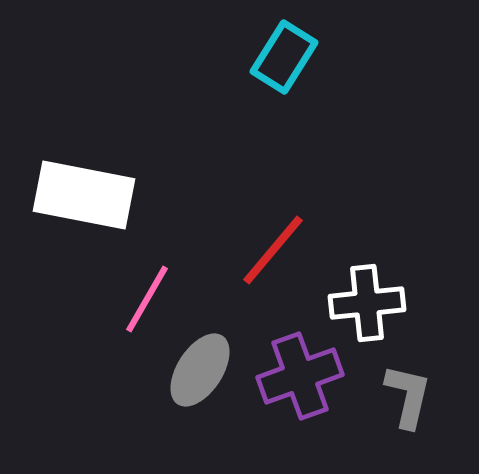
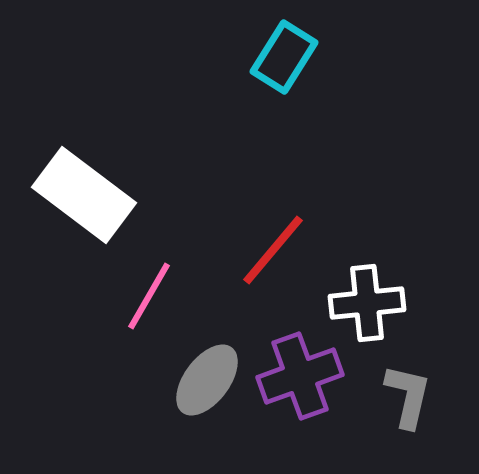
white rectangle: rotated 26 degrees clockwise
pink line: moved 2 px right, 3 px up
gray ellipse: moved 7 px right, 10 px down; rotated 4 degrees clockwise
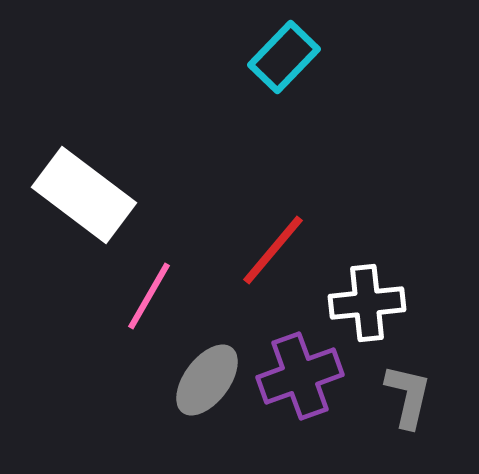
cyan rectangle: rotated 12 degrees clockwise
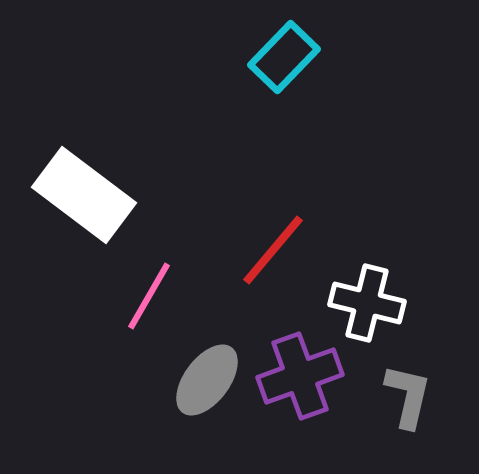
white cross: rotated 20 degrees clockwise
